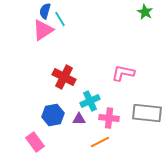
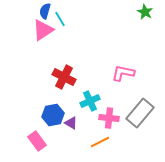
gray rectangle: moved 7 px left; rotated 56 degrees counterclockwise
purple triangle: moved 8 px left, 4 px down; rotated 32 degrees clockwise
pink rectangle: moved 2 px right, 1 px up
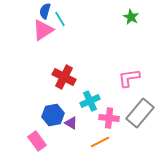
green star: moved 14 px left, 5 px down
pink L-shape: moved 6 px right, 5 px down; rotated 20 degrees counterclockwise
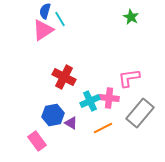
pink cross: moved 20 px up
orange line: moved 3 px right, 14 px up
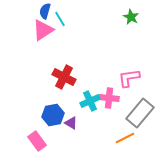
orange line: moved 22 px right, 10 px down
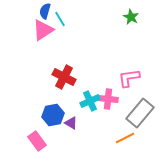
pink cross: moved 1 px left, 1 px down
